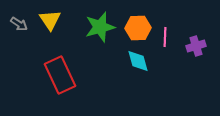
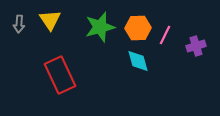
gray arrow: rotated 60 degrees clockwise
pink line: moved 2 px up; rotated 24 degrees clockwise
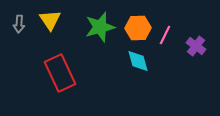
purple cross: rotated 36 degrees counterclockwise
red rectangle: moved 2 px up
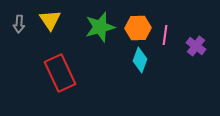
pink line: rotated 18 degrees counterclockwise
cyan diamond: moved 2 px right, 1 px up; rotated 35 degrees clockwise
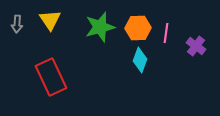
gray arrow: moved 2 px left
pink line: moved 1 px right, 2 px up
red rectangle: moved 9 px left, 4 px down
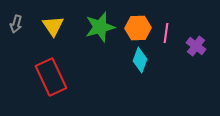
yellow triangle: moved 3 px right, 6 px down
gray arrow: moved 1 px left; rotated 12 degrees clockwise
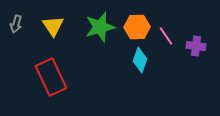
orange hexagon: moved 1 px left, 1 px up
pink line: moved 3 px down; rotated 42 degrees counterclockwise
purple cross: rotated 30 degrees counterclockwise
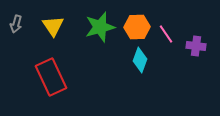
pink line: moved 2 px up
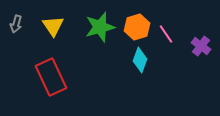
orange hexagon: rotated 15 degrees counterclockwise
purple cross: moved 5 px right; rotated 30 degrees clockwise
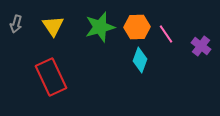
orange hexagon: rotated 15 degrees clockwise
